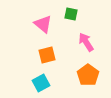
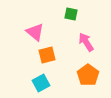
pink triangle: moved 8 px left, 8 px down
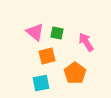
green square: moved 14 px left, 19 px down
orange square: moved 1 px down
orange pentagon: moved 13 px left, 2 px up
cyan square: rotated 18 degrees clockwise
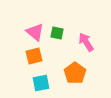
orange square: moved 13 px left
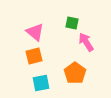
green square: moved 15 px right, 10 px up
